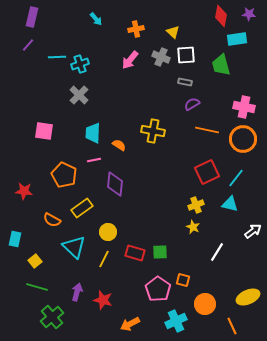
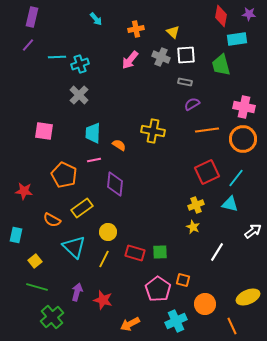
orange line at (207, 130): rotated 20 degrees counterclockwise
cyan rectangle at (15, 239): moved 1 px right, 4 px up
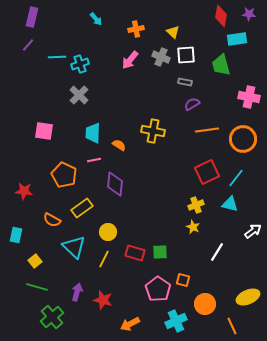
pink cross at (244, 107): moved 5 px right, 10 px up
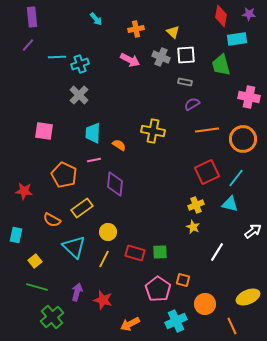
purple rectangle at (32, 17): rotated 18 degrees counterclockwise
pink arrow at (130, 60): rotated 102 degrees counterclockwise
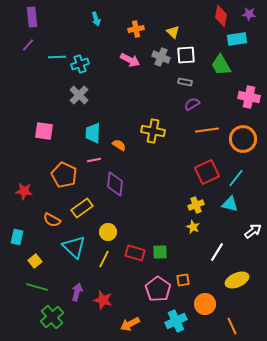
cyan arrow at (96, 19): rotated 24 degrees clockwise
green trapezoid at (221, 65): rotated 15 degrees counterclockwise
cyan rectangle at (16, 235): moved 1 px right, 2 px down
orange square at (183, 280): rotated 24 degrees counterclockwise
yellow ellipse at (248, 297): moved 11 px left, 17 px up
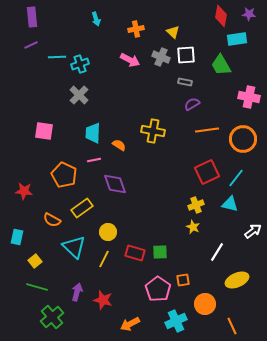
purple line at (28, 45): moved 3 px right; rotated 24 degrees clockwise
purple diamond at (115, 184): rotated 25 degrees counterclockwise
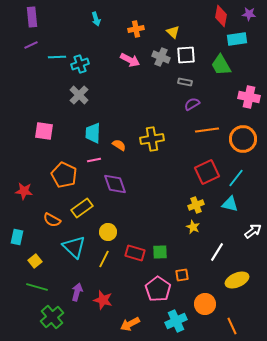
yellow cross at (153, 131): moved 1 px left, 8 px down; rotated 20 degrees counterclockwise
orange square at (183, 280): moved 1 px left, 5 px up
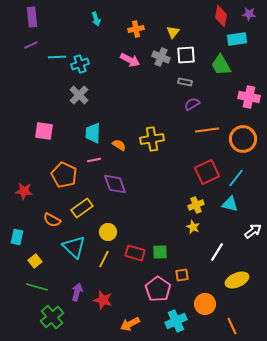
yellow triangle at (173, 32): rotated 24 degrees clockwise
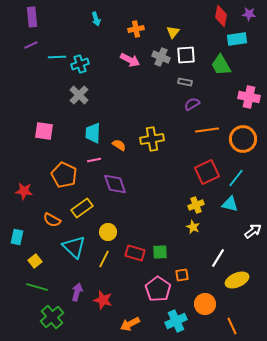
white line at (217, 252): moved 1 px right, 6 px down
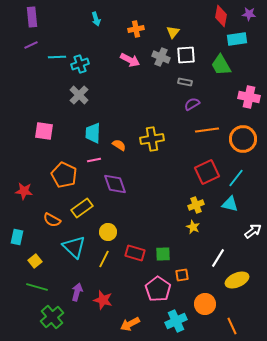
green square at (160, 252): moved 3 px right, 2 px down
